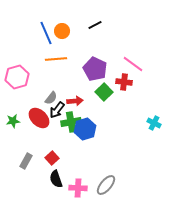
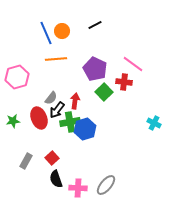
red arrow: rotated 77 degrees counterclockwise
red ellipse: rotated 25 degrees clockwise
green cross: moved 1 px left
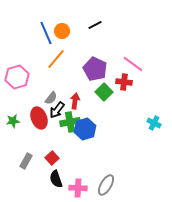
orange line: rotated 45 degrees counterclockwise
gray ellipse: rotated 10 degrees counterclockwise
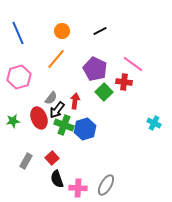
black line: moved 5 px right, 6 px down
blue line: moved 28 px left
pink hexagon: moved 2 px right
green cross: moved 6 px left, 3 px down; rotated 30 degrees clockwise
black semicircle: moved 1 px right
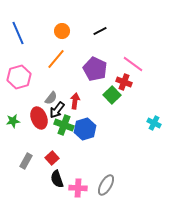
red cross: rotated 14 degrees clockwise
green square: moved 8 px right, 3 px down
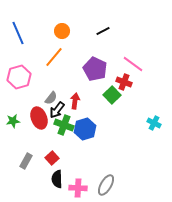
black line: moved 3 px right
orange line: moved 2 px left, 2 px up
black semicircle: rotated 18 degrees clockwise
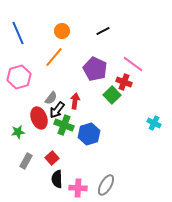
green star: moved 5 px right, 11 px down
blue hexagon: moved 4 px right, 5 px down
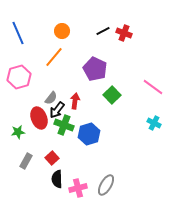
pink line: moved 20 px right, 23 px down
red cross: moved 49 px up
pink cross: rotated 18 degrees counterclockwise
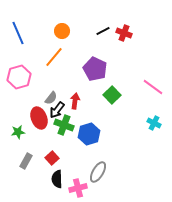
gray ellipse: moved 8 px left, 13 px up
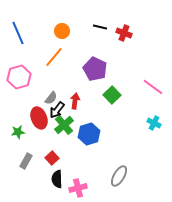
black line: moved 3 px left, 4 px up; rotated 40 degrees clockwise
green cross: rotated 30 degrees clockwise
gray ellipse: moved 21 px right, 4 px down
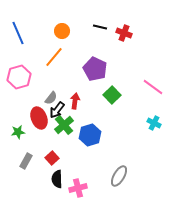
blue hexagon: moved 1 px right, 1 px down
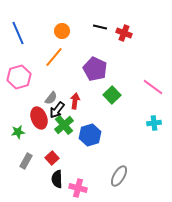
cyan cross: rotated 32 degrees counterclockwise
pink cross: rotated 30 degrees clockwise
